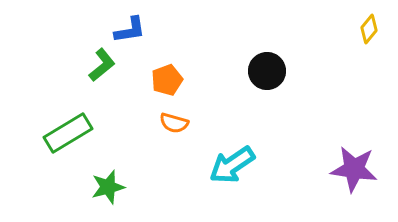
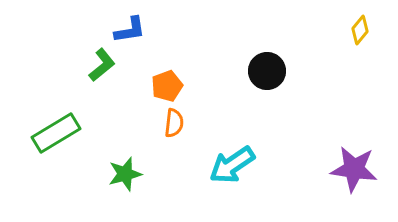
yellow diamond: moved 9 px left, 1 px down
orange pentagon: moved 6 px down
orange semicircle: rotated 100 degrees counterclockwise
green rectangle: moved 12 px left
green star: moved 17 px right, 13 px up
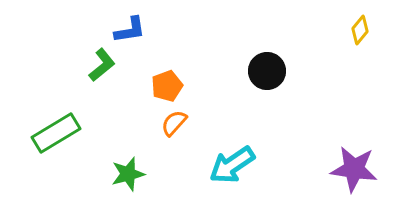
orange semicircle: rotated 144 degrees counterclockwise
green star: moved 3 px right
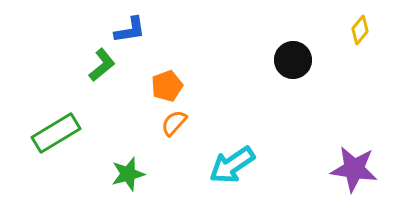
black circle: moved 26 px right, 11 px up
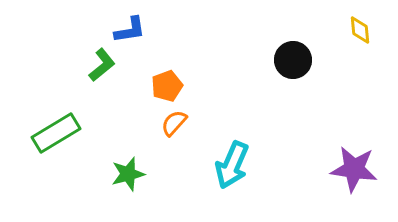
yellow diamond: rotated 44 degrees counterclockwise
cyan arrow: rotated 33 degrees counterclockwise
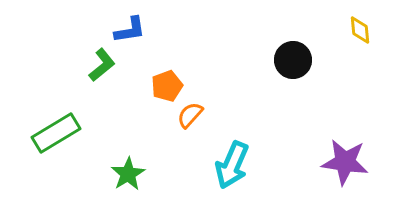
orange semicircle: moved 16 px right, 8 px up
purple star: moved 9 px left, 7 px up
green star: rotated 16 degrees counterclockwise
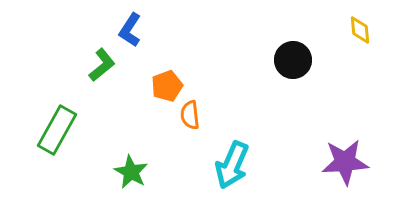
blue L-shape: rotated 132 degrees clockwise
orange semicircle: rotated 48 degrees counterclockwise
green rectangle: moved 1 px right, 3 px up; rotated 30 degrees counterclockwise
purple star: rotated 12 degrees counterclockwise
green star: moved 3 px right, 2 px up; rotated 12 degrees counterclockwise
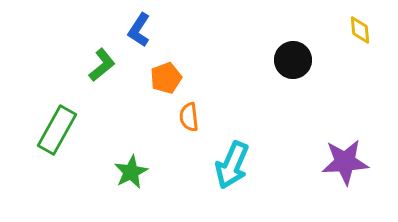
blue L-shape: moved 9 px right
orange pentagon: moved 1 px left, 8 px up
orange semicircle: moved 1 px left, 2 px down
green star: rotated 16 degrees clockwise
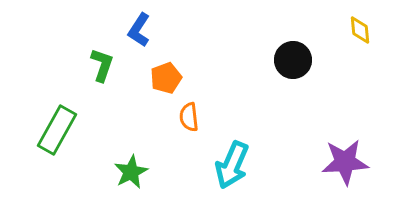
green L-shape: rotated 32 degrees counterclockwise
